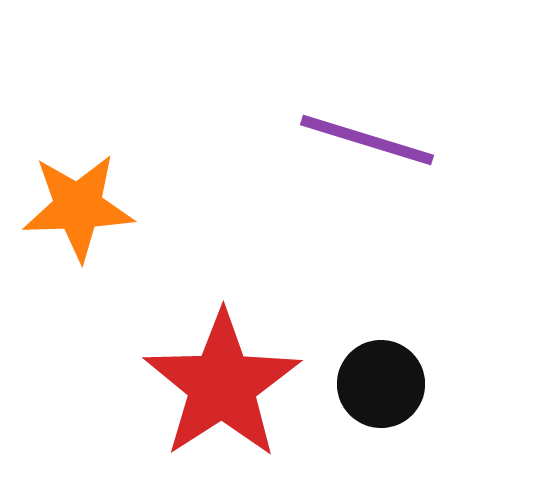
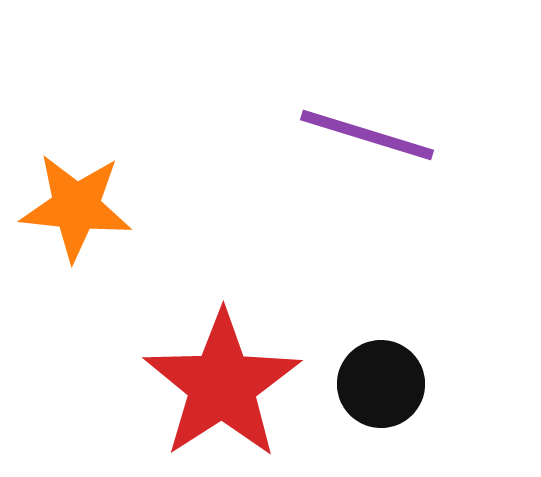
purple line: moved 5 px up
orange star: moved 2 px left; rotated 8 degrees clockwise
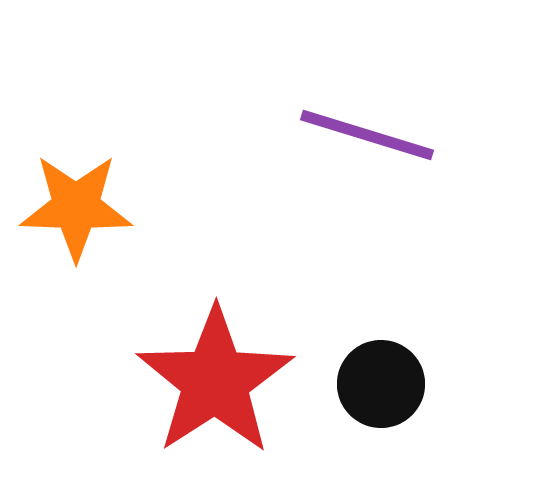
orange star: rotated 4 degrees counterclockwise
red star: moved 7 px left, 4 px up
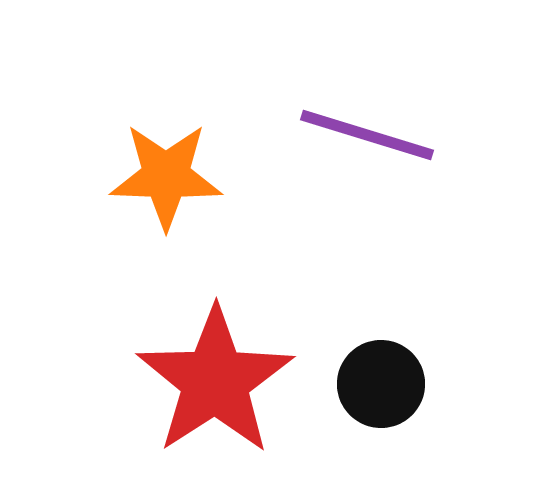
orange star: moved 90 px right, 31 px up
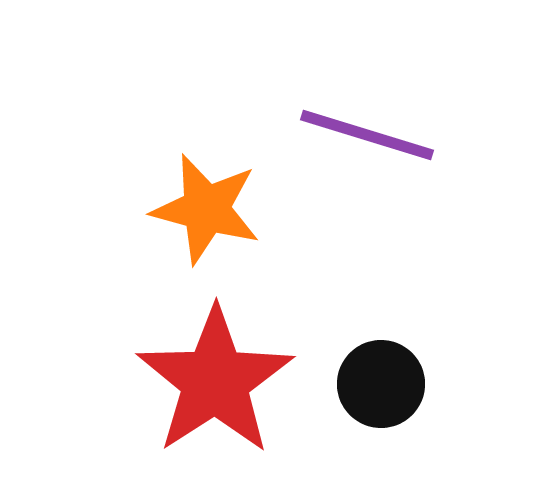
orange star: moved 40 px right, 33 px down; rotated 13 degrees clockwise
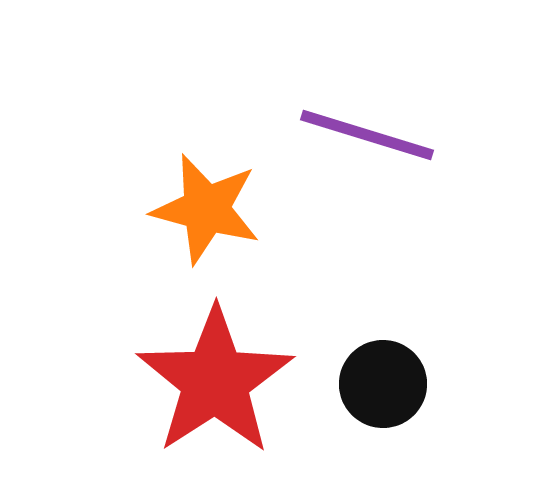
black circle: moved 2 px right
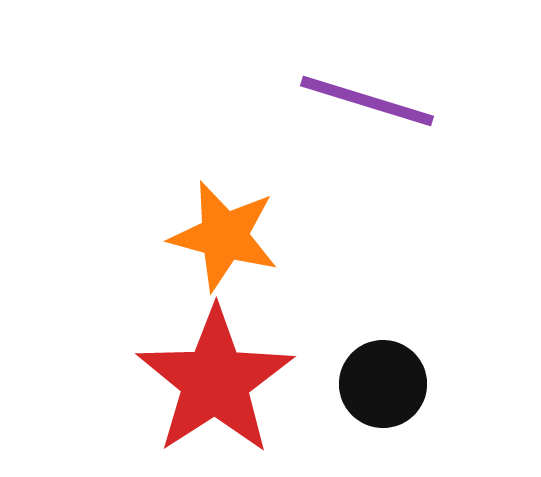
purple line: moved 34 px up
orange star: moved 18 px right, 27 px down
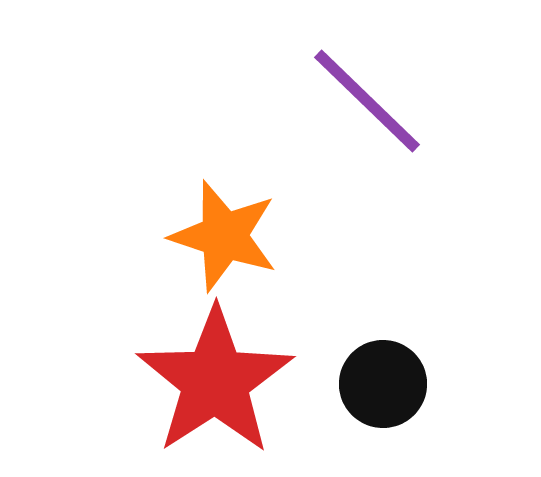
purple line: rotated 27 degrees clockwise
orange star: rotated 3 degrees clockwise
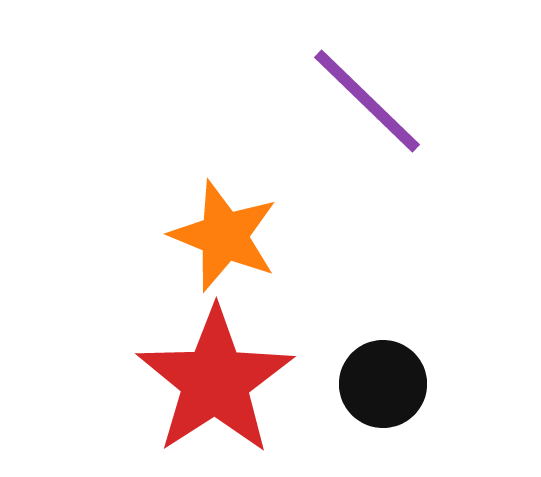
orange star: rotated 4 degrees clockwise
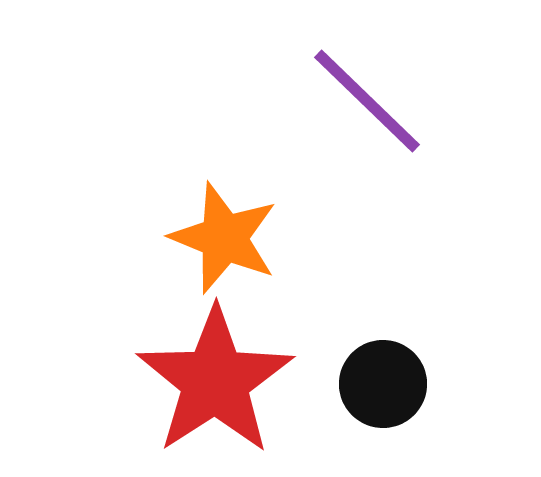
orange star: moved 2 px down
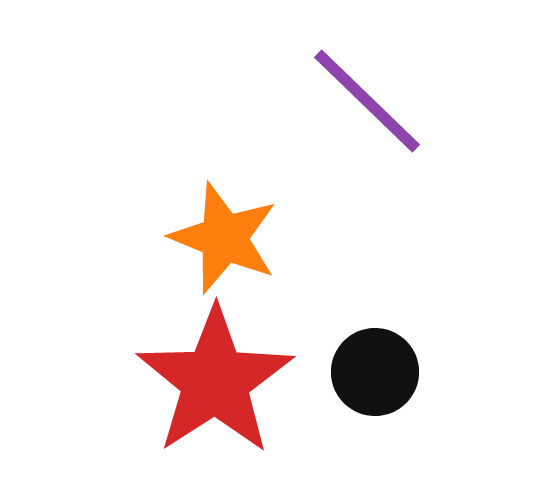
black circle: moved 8 px left, 12 px up
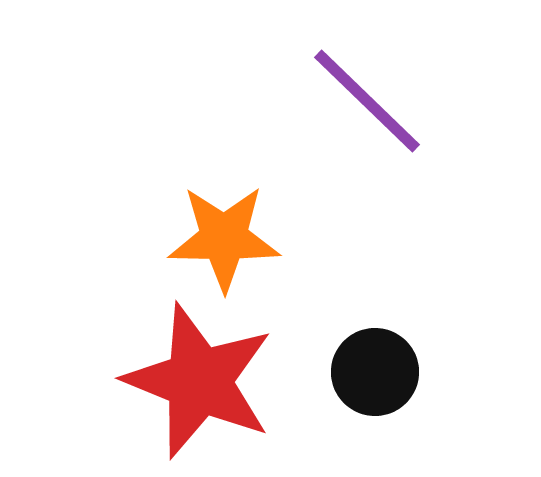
orange star: rotated 21 degrees counterclockwise
red star: moved 16 px left; rotated 17 degrees counterclockwise
